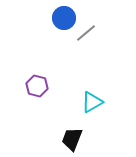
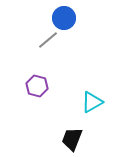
gray line: moved 38 px left, 7 px down
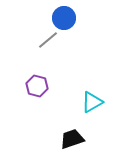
black trapezoid: rotated 50 degrees clockwise
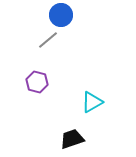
blue circle: moved 3 px left, 3 px up
purple hexagon: moved 4 px up
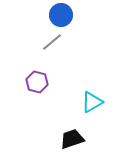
gray line: moved 4 px right, 2 px down
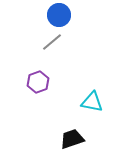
blue circle: moved 2 px left
purple hexagon: moved 1 px right; rotated 25 degrees clockwise
cyan triangle: rotated 40 degrees clockwise
